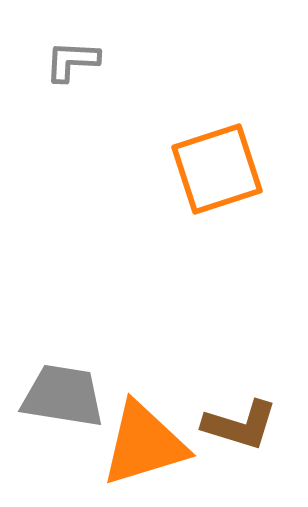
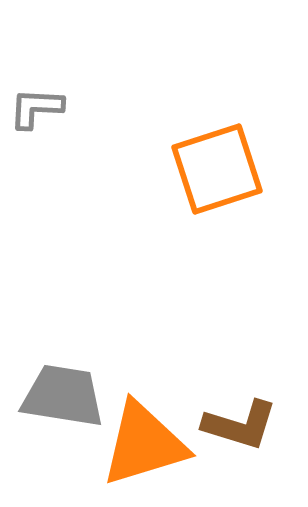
gray L-shape: moved 36 px left, 47 px down
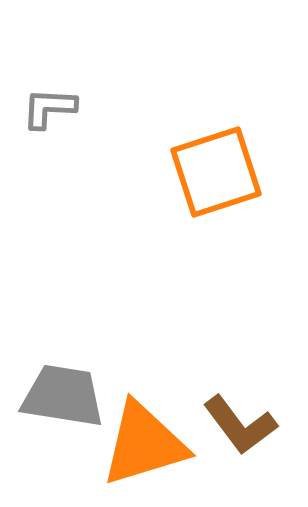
gray L-shape: moved 13 px right
orange square: moved 1 px left, 3 px down
brown L-shape: rotated 36 degrees clockwise
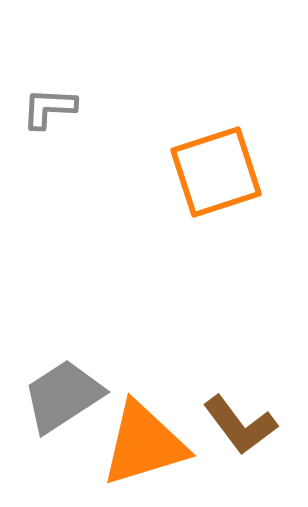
gray trapezoid: rotated 42 degrees counterclockwise
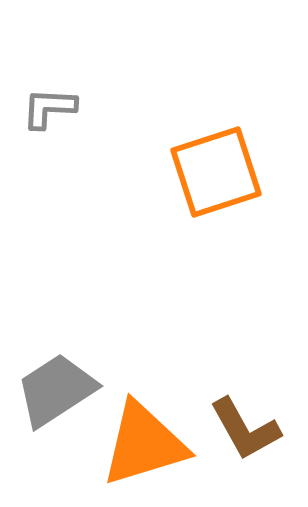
gray trapezoid: moved 7 px left, 6 px up
brown L-shape: moved 5 px right, 4 px down; rotated 8 degrees clockwise
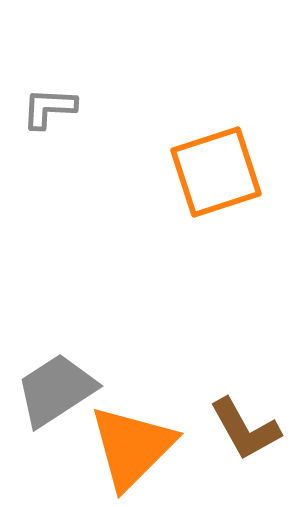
orange triangle: moved 12 px left, 3 px down; rotated 28 degrees counterclockwise
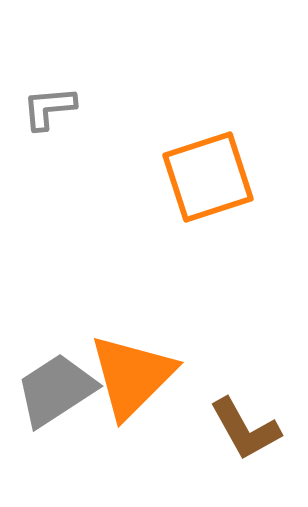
gray L-shape: rotated 8 degrees counterclockwise
orange square: moved 8 px left, 5 px down
orange triangle: moved 71 px up
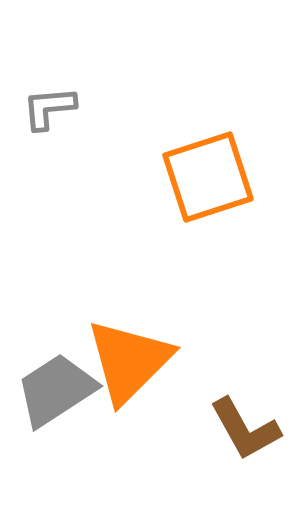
orange triangle: moved 3 px left, 15 px up
